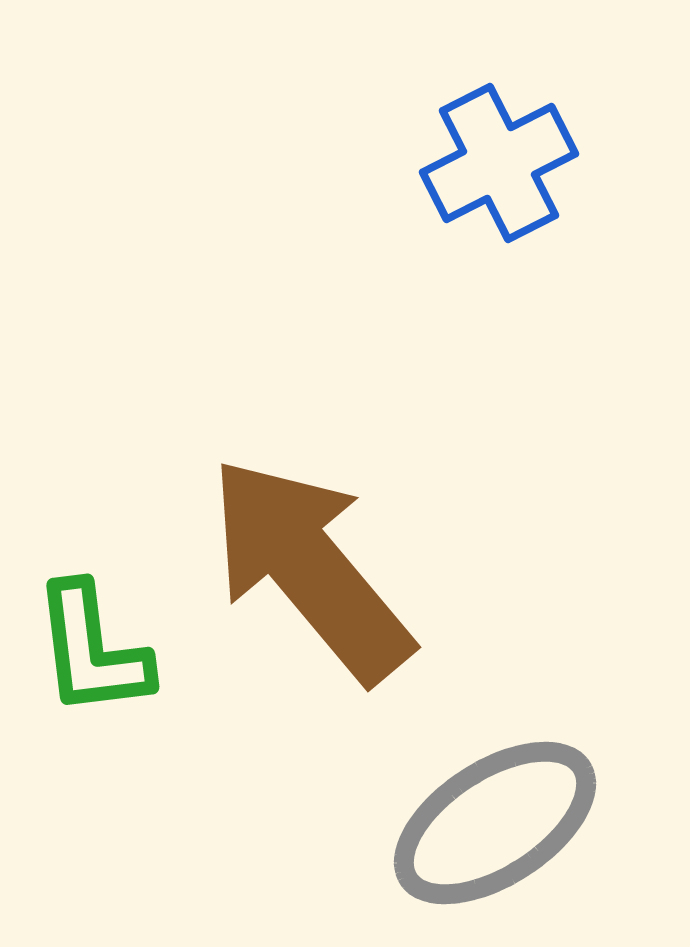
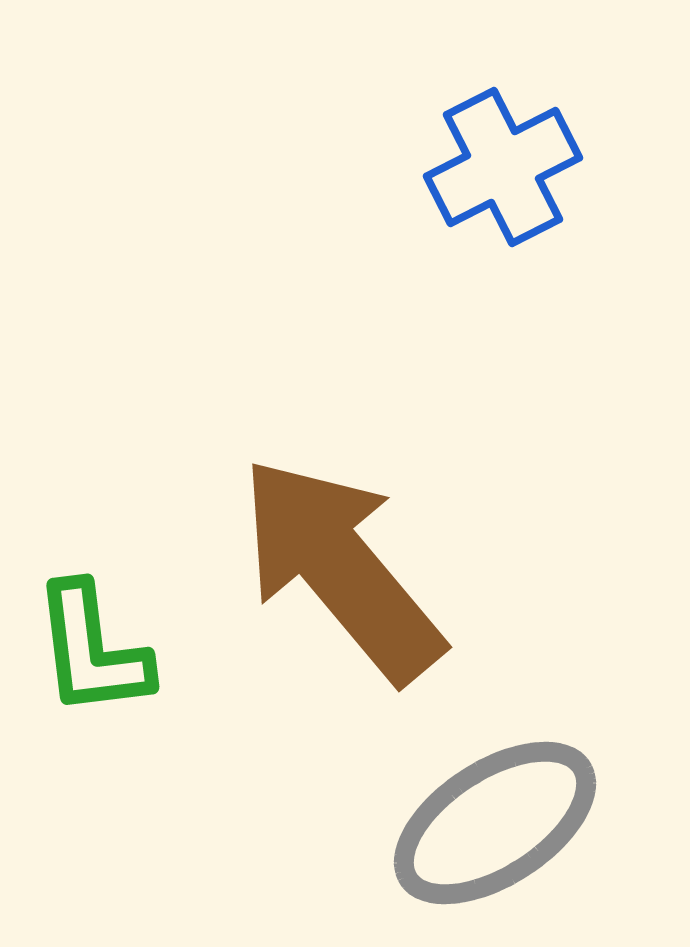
blue cross: moved 4 px right, 4 px down
brown arrow: moved 31 px right
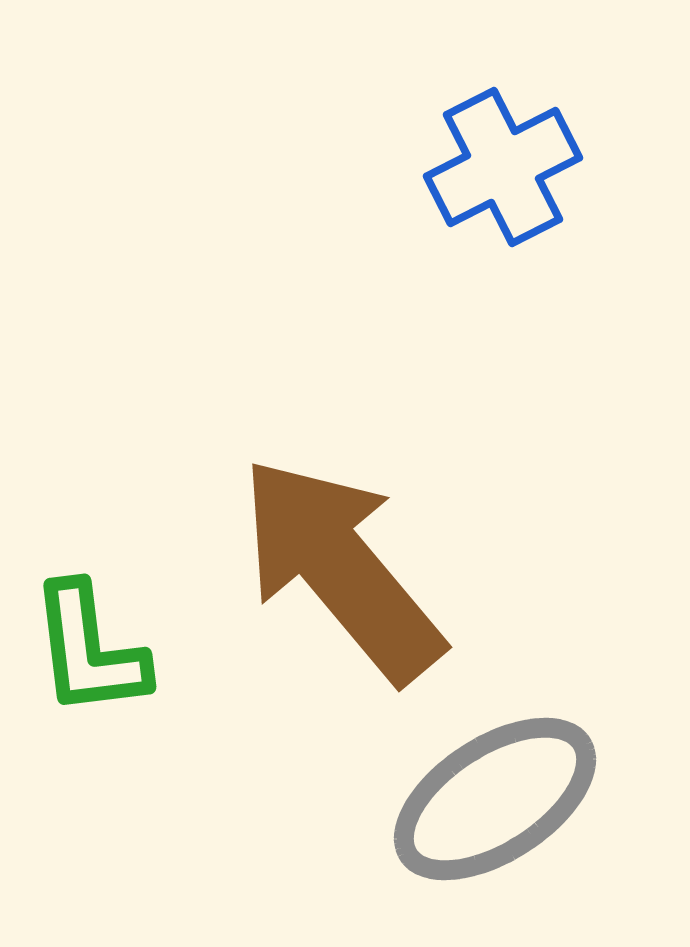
green L-shape: moved 3 px left
gray ellipse: moved 24 px up
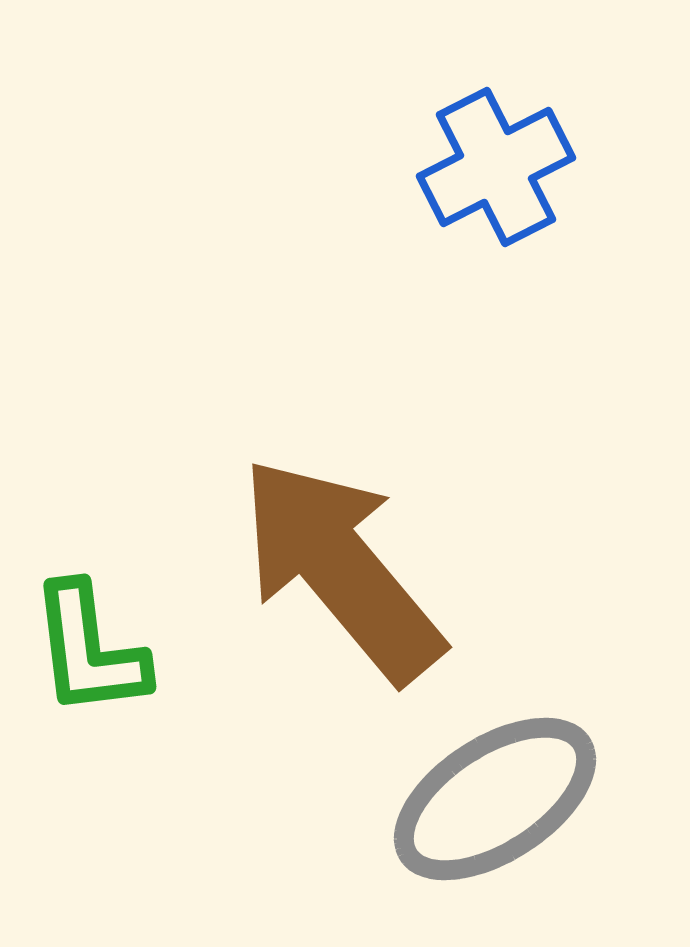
blue cross: moved 7 px left
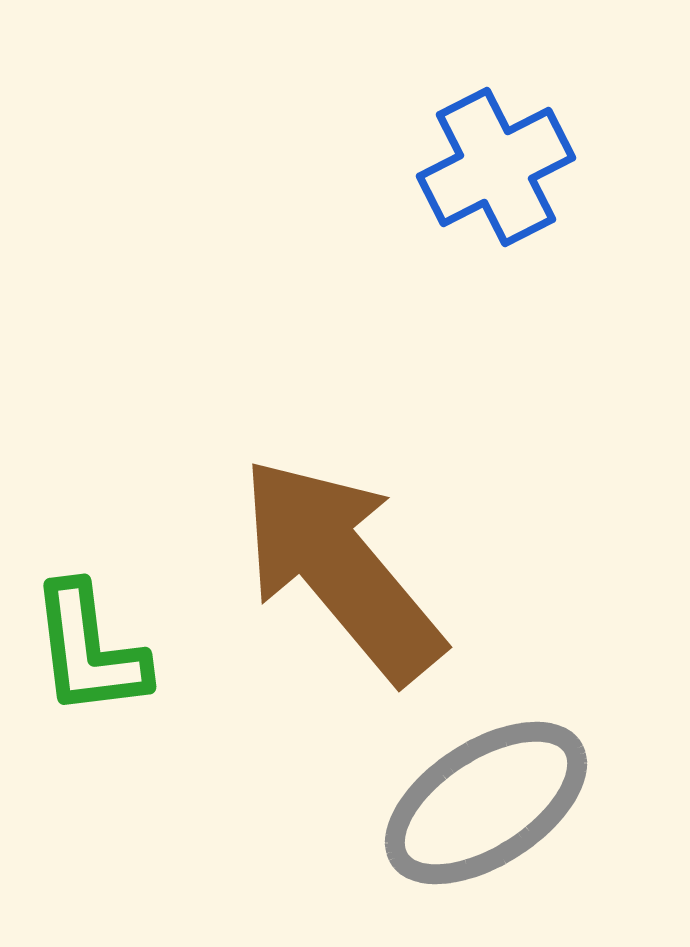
gray ellipse: moved 9 px left, 4 px down
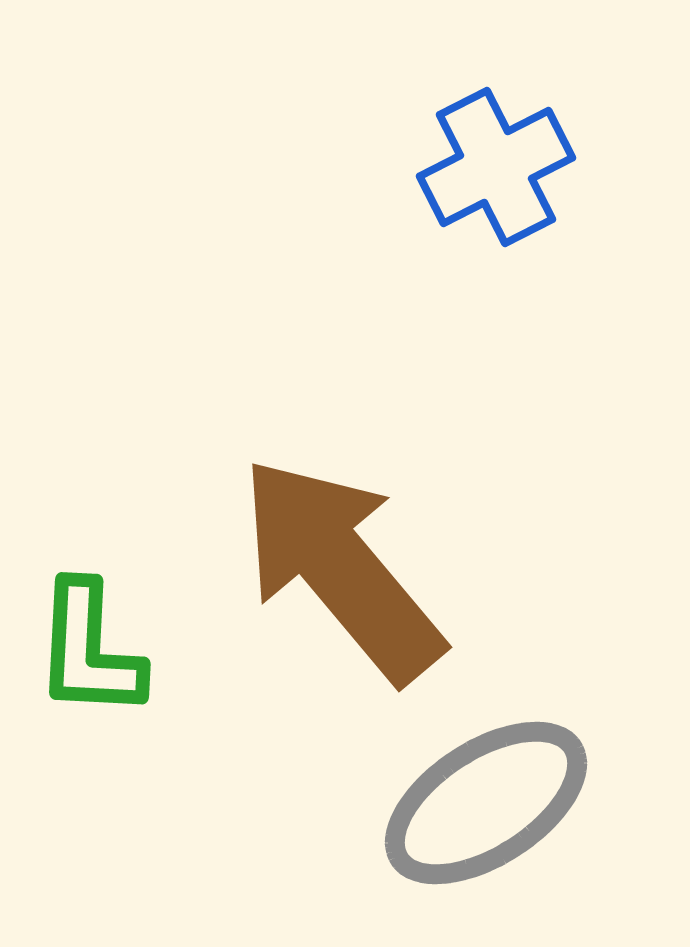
green L-shape: rotated 10 degrees clockwise
